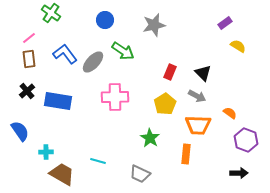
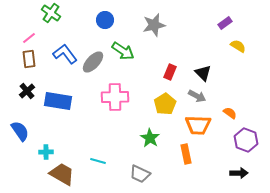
orange rectangle: rotated 18 degrees counterclockwise
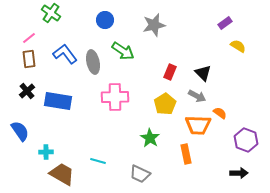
gray ellipse: rotated 55 degrees counterclockwise
orange semicircle: moved 10 px left
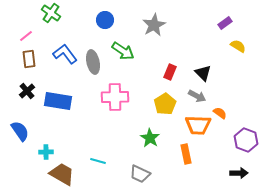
gray star: rotated 15 degrees counterclockwise
pink line: moved 3 px left, 2 px up
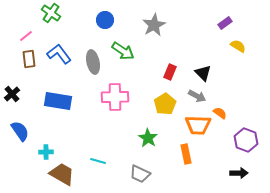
blue L-shape: moved 6 px left
black cross: moved 15 px left, 3 px down
green star: moved 2 px left
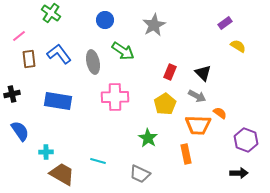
pink line: moved 7 px left
black cross: rotated 28 degrees clockwise
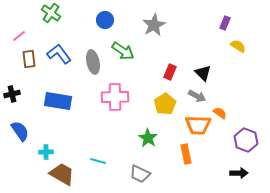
purple rectangle: rotated 32 degrees counterclockwise
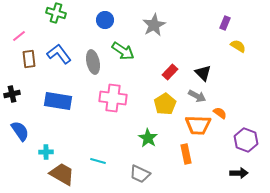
green cross: moved 5 px right; rotated 18 degrees counterclockwise
red rectangle: rotated 21 degrees clockwise
pink cross: moved 2 px left, 1 px down; rotated 8 degrees clockwise
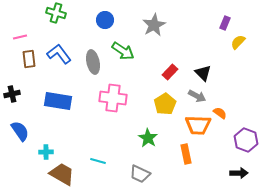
pink line: moved 1 px right, 1 px down; rotated 24 degrees clockwise
yellow semicircle: moved 4 px up; rotated 77 degrees counterclockwise
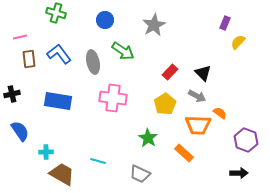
orange rectangle: moved 2 px left, 1 px up; rotated 36 degrees counterclockwise
